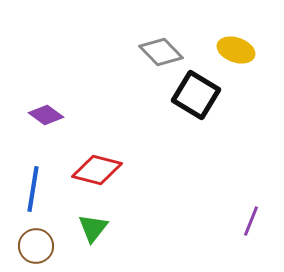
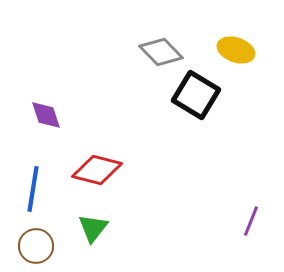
purple diamond: rotated 36 degrees clockwise
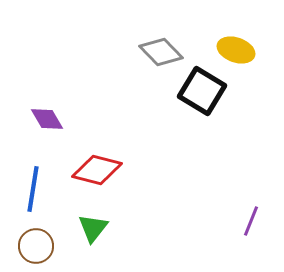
black square: moved 6 px right, 4 px up
purple diamond: moved 1 px right, 4 px down; rotated 12 degrees counterclockwise
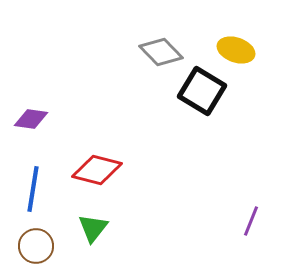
purple diamond: moved 16 px left; rotated 52 degrees counterclockwise
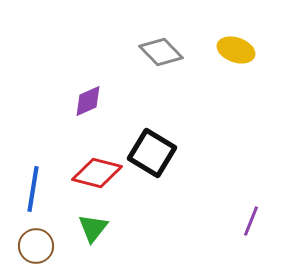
black square: moved 50 px left, 62 px down
purple diamond: moved 57 px right, 18 px up; rotated 32 degrees counterclockwise
red diamond: moved 3 px down
